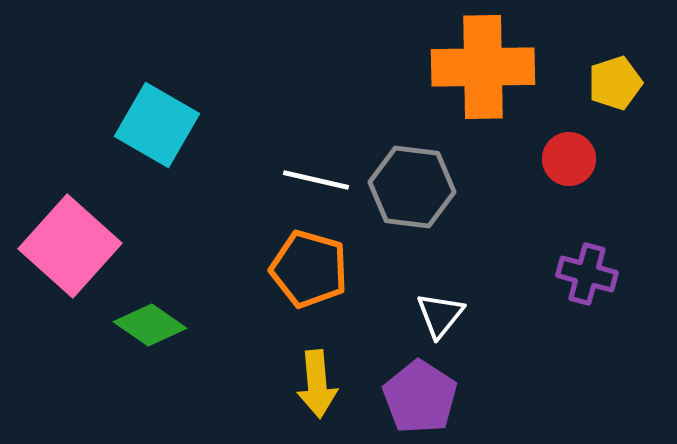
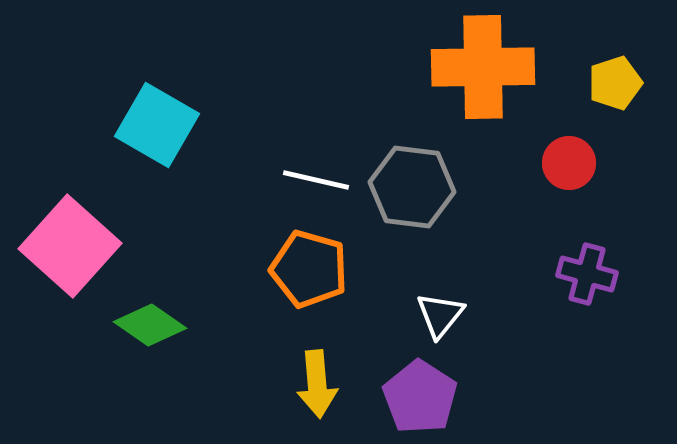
red circle: moved 4 px down
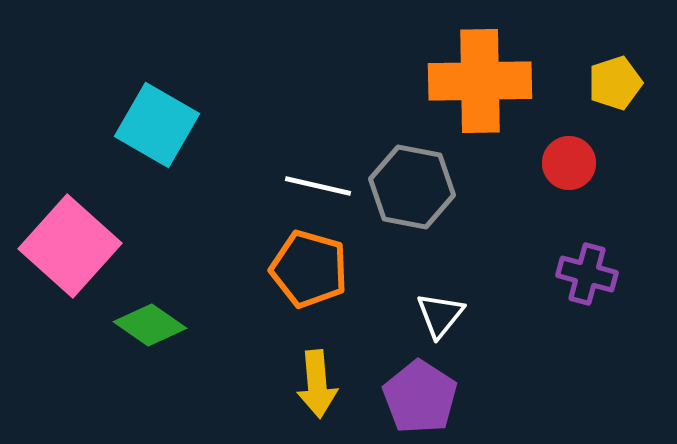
orange cross: moved 3 px left, 14 px down
white line: moved 2 px right, 6 px down
gray hexagon: rotated 4 degrees clockwise
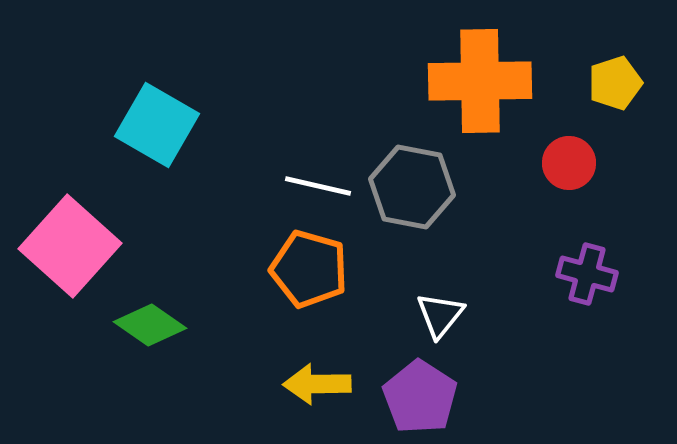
yellow arrow: rotated 94 degrees clockwise
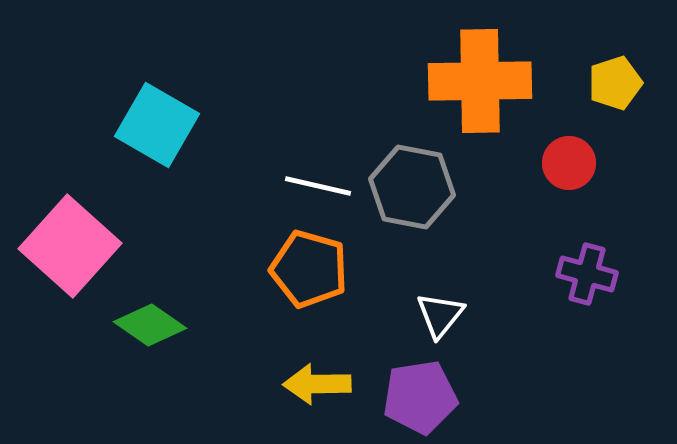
purple pentagon: rotated 30 degrees clockwise
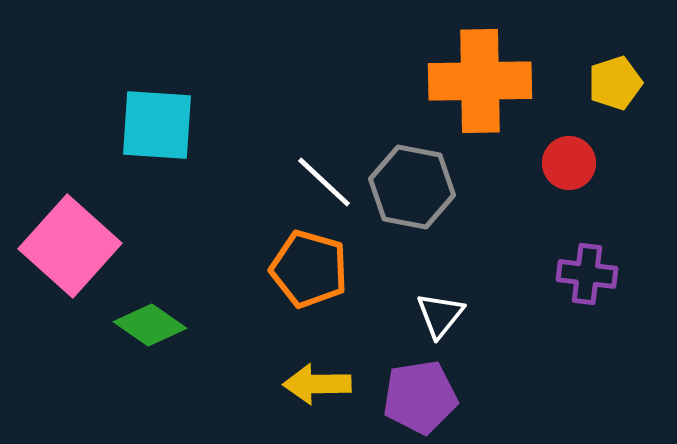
cyan square: rotated 26 degrees counterclockwise
white line: moved 6 px right, 4 px up; rotated 30 degrees clockwise
purple cross: rotated 8 degrees counterclockwise
